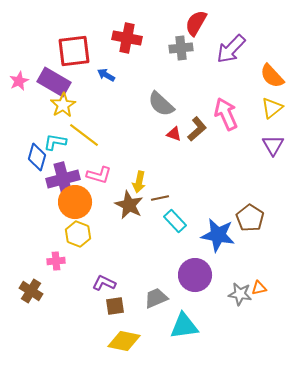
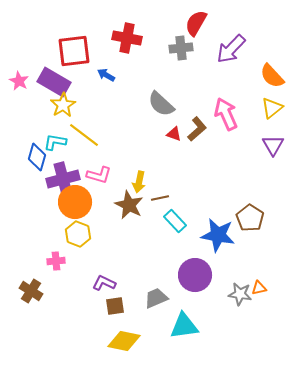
pink star: rotated 18 degrees counterclockwise
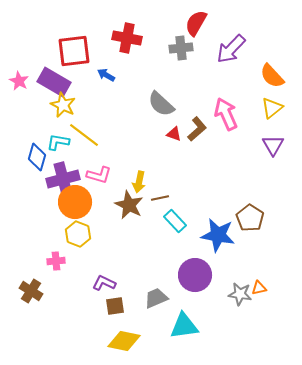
yellow star: rotated 15 degrees counterclockwise
cyan L-shape: moved 3 px right
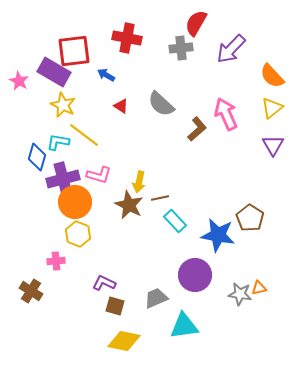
purple rectangle: moved 10 px up
red triangle: moved 53 px left, 28 px up; rotated 14 degrees clockwise
brown square: rotated 24 degrees clockwise
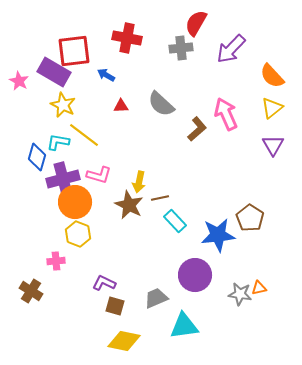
red triangle: rotated 35 degrees counterclockwise
blue star: rotated 16 degrees counterclockwise
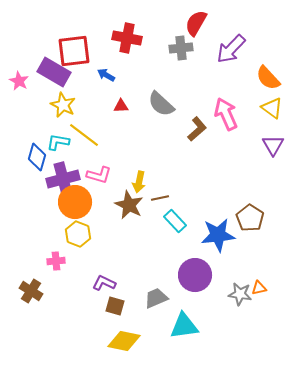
orange semicircle: moved 4 px left, 2 px down
yellow triangle: rotated 45 degrees counterclockwise
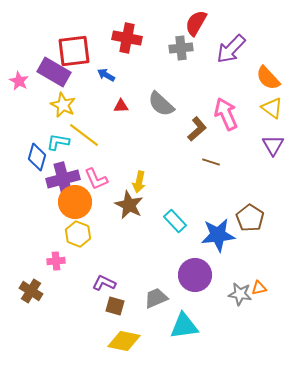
pink L-shape: moved 3 px left, 4 px down; rotated 50 degrees clockwise
brown line: moved 51 px right, 36 px up; rotated 30 degrees clockwise
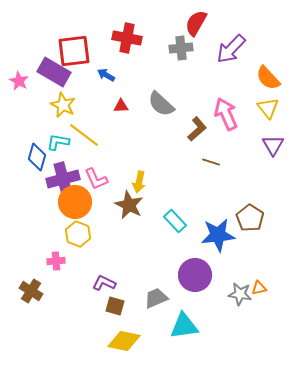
yellow triangle: moved 4 px left; rotated 15 degrees clockwise
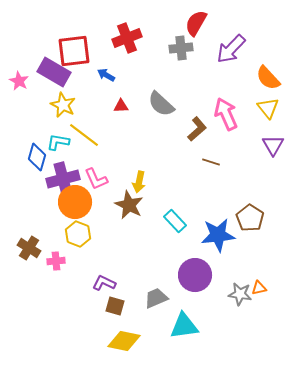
red cross: rotated 32 degrees counterclockwise
brown cross: moved 2 px left, 43 px up
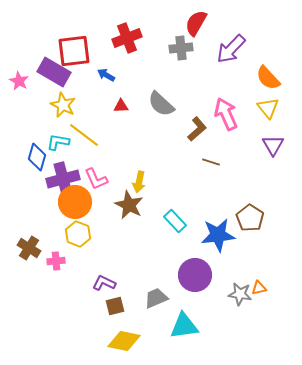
brown square: rotated 30 degrees counterclockwise
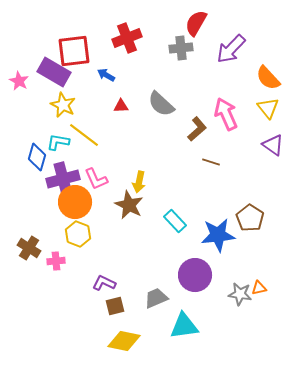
purple triangle: rotated 25 degrees counterclockwise
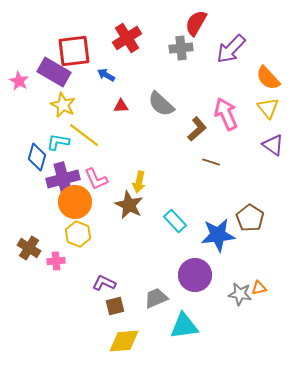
red cross: rotated 12 degrees counterclockwise
yellow diamond: rotated 16 degrees counterclockwise
